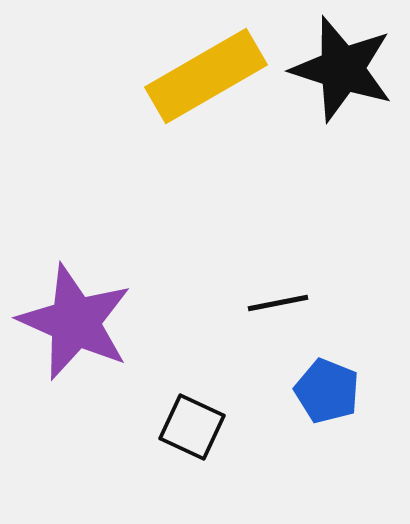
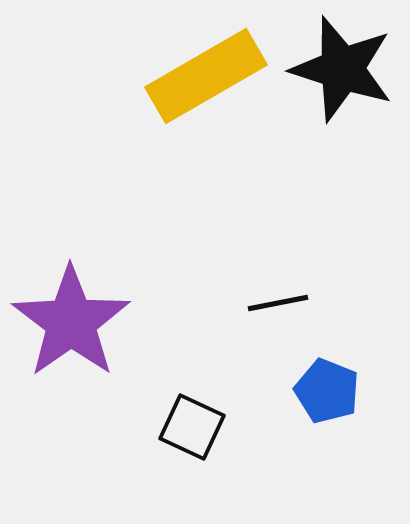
purple star: moved 4 px left; rotated 13 degrees clockwise
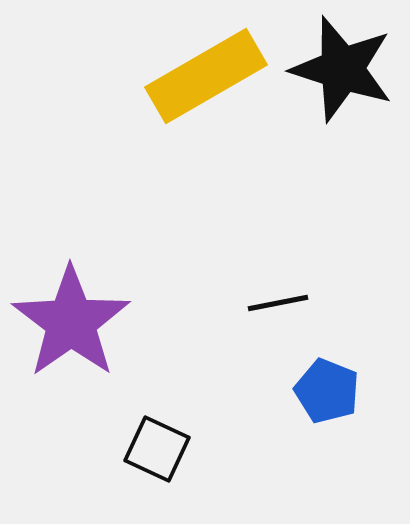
black square: moved 35 px left, 22 px down
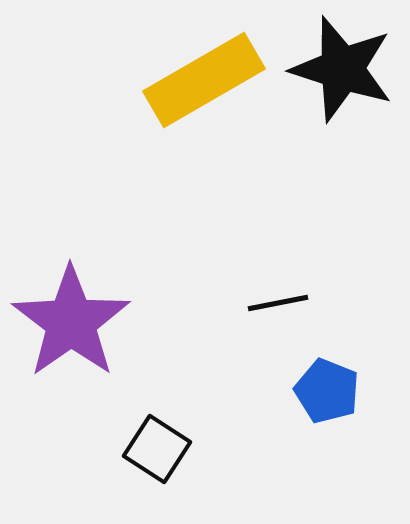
yellow rectangle: moved 2 px left, 4 px down
black square: rotated 8 degrees clockwise
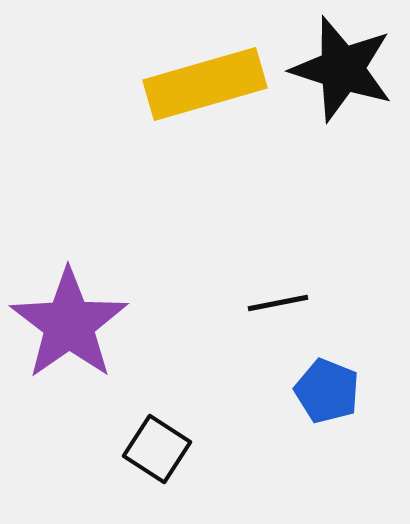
yellow rectangle: moved 1 px right, 4 px down; rotated 14 degrees clockwise
purple star: moved 2 px left, 2 px down
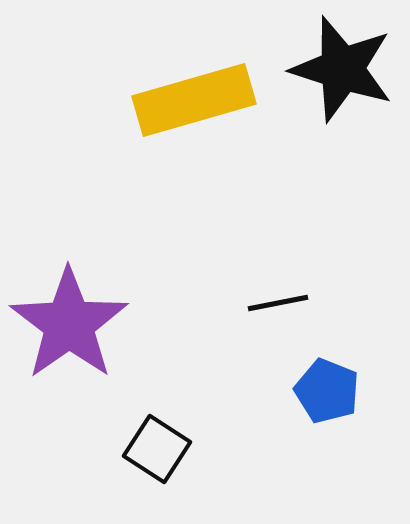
yellow rectangle: moved 11 px left, 16 px down
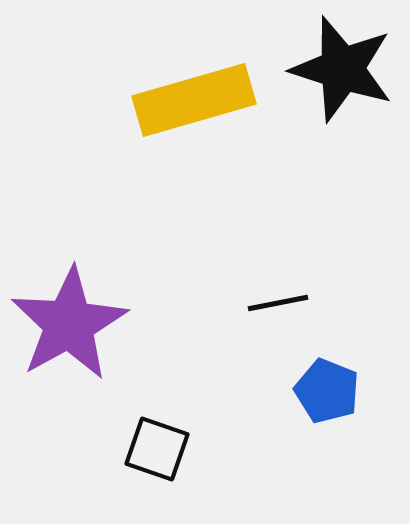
purple star: rotated 6 degrees clockwise
black square: rotated 14 degrees counterclockwise
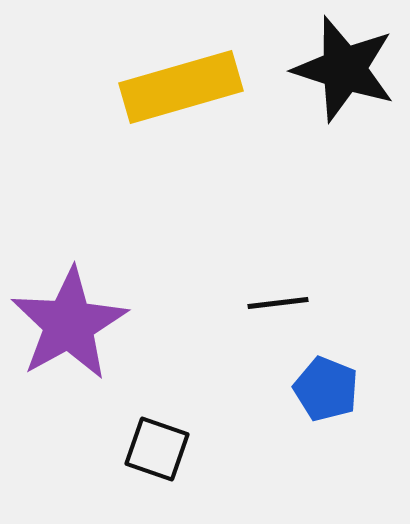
black star: moved 2 px right
yellow rectangle: moved 13 px left, 13 px up
black line: rotated 4 degrees clockwise
blue pentagon: moved 1 px left, 2 px up
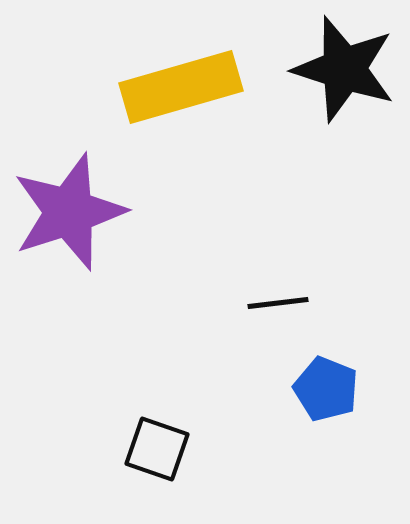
purple star: moved 112 px up; rotated 11 degrees clockwise
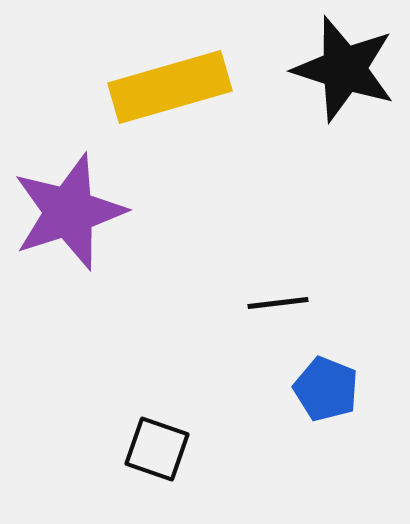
yellow rectangle: moved 11 px left
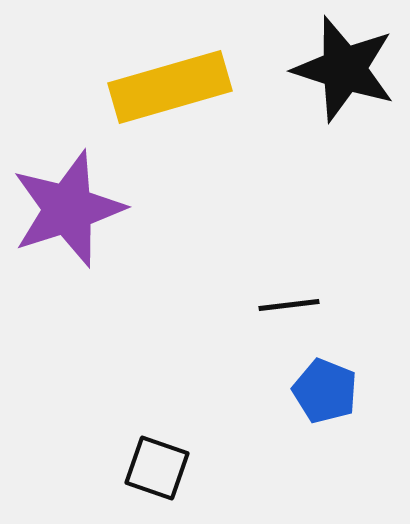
purple star: moved 1 px left, 3 px up
black line: moved 11 px right, 2 px down
blue pentagon: moved 1 px left, 2 px down
black square: moved 19 px down
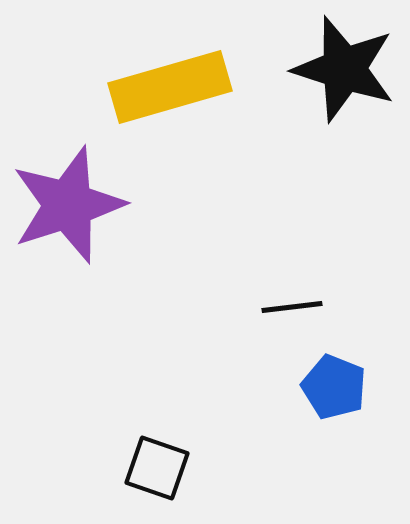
purple star: moved 4 px up
black line: moved 3 px right, 2 px down
blue pentagon: moved 9 px right, 4 px up
